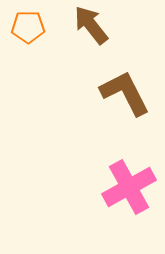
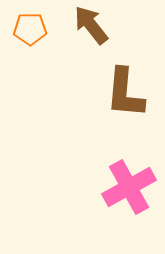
orange pentagon: moved 2 px right, 2 px down
brown L-shape: rotated 148 degrees counterclockwise
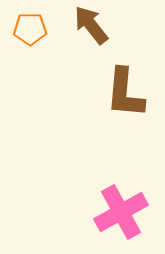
pink cross: moved 8 px left, 25 px down
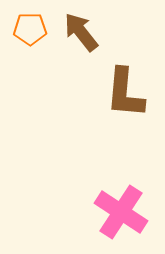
brown arrow: moved 10 px left, 7 px down
pink cross: rotated 28 degrees counterclockwise
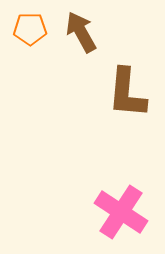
brown arrow: rotated 9 degrees clockwise
brown L-shape: moved 2 px right
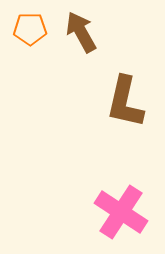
brown L-shape: moved 2 px left, 9 px down; rotated 8 degrees clockwise
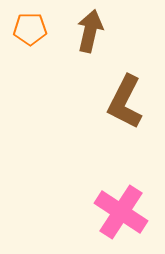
brown arrow: moved 9 px right, 1 px up; rotated 42 degrees clockwise
brown L-shape: rotated 14 degrees clockwise
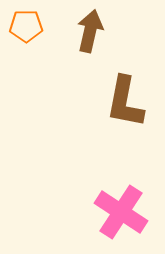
orange pentagon: moved 4 px left, 3 px up
brown L-shape: rotated 16 degrees counterclockwise
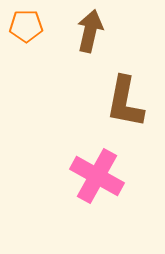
pink cross: moved 24 px left, 36 px up; rotated 4 degrees counterclockwise
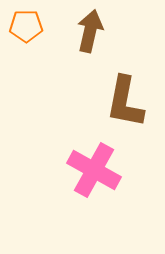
pink cross: moved 3 px left, 6 px up
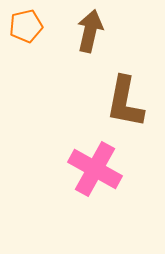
orange pentagon: rotated 12 degrees counterclockwise
pink cross: moved 1 px right, 1 px up
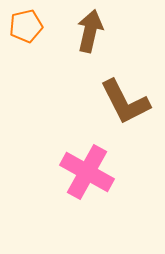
brown L-shape: rotated 38 degrees counterclockwise
pink cross: moved 8 px left, 3 px down
